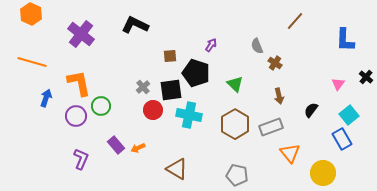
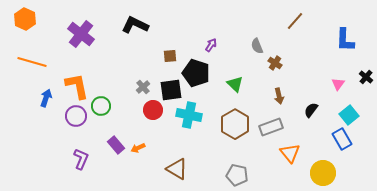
orange hexagon: moved 6 px left, 5 px down
orange L-shape: moved 2 px left, 3 px down
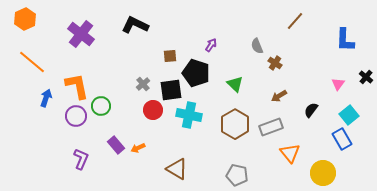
orange hexagon: rotated 10 degrees clockwise
orange line: rotated 24 degrees clockwise
gray cross: moved 3 px up
brown arrow: rotated 70 degrees clockwise
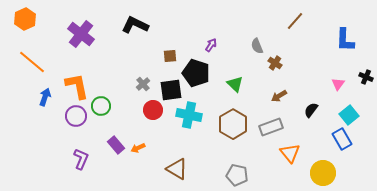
black cross: rotated 16 degrees counterclockwise
blue arrow: moved 1 px left, 1 px up
brown hexagon: moved 2 px left
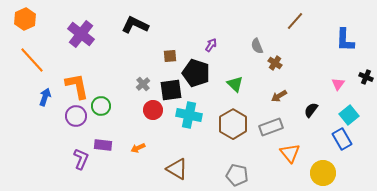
orange line: moved 2 px up; rotated 8 degrees clockwise
purple rectangle: moved 13 px left; rotated 42 degrees counterclockwise
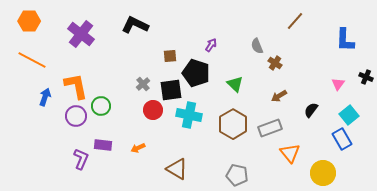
orange hexagon: moved 4 px right, 2 px down; rotated 25 degrees clockwise
orange line: rotated 20 degrees counterclockwise
orange L-shape: moved 1 px left
gray rectangle: moved 1 px left, 1 px down
